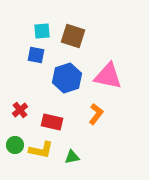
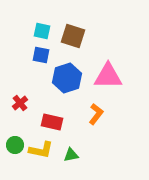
cyan square: rotated 18 degrees clockwise
blue square: moved 5 px right
pink triangle: rotated 12 degrees counterclockwise
red cross: moved 7 px up
green triangle: moved 1 px left, 2 px up
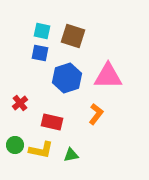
blue square: moved 1 px left, 2 px up
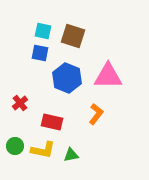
cyan square: moved 1 px right
blue hexagon: rotated 20 degrees counterclockwise
green circle: moved 1 px down
yellow L-shape: moved 2 px right
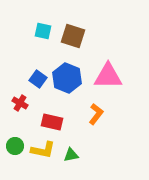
blue square: moved 2 px left, 26 px down; rotated 24 degrees clockwise
red cross: rotated 21 degrees counterclockwise
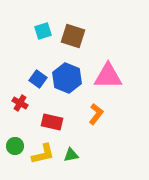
cyan square: rotated 30 degrees counterclockwise
yellow L-shape: moved 4 px down; rotated 25 degrees counterclockwise
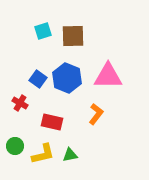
brown square: rotated 20 degrees counterclockwise
green triangle: moved 1 px left
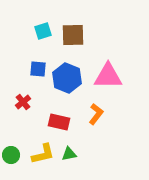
brown square: moved 1 px up
blue square: moved 10 px up; rotated 30 degrees counterclockwise
red cross: moved 3 px right, 1 px up; rotated 21 degrees clockwise
red rectangle: moved 7 px right
green circle: moved 4 px left, 9 px down
green triangle: moved 1 px left, 1 px up
